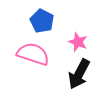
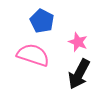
pink semicircle: moved 1 px down
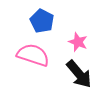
black arrow: rotated 68 degrees counterclockwise
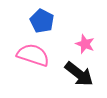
pink star: moved 7 px right, 2 px down
black arrow: rotated 12 degrees counterclockwise
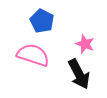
black arrow: rotated 24 degrees clockwise
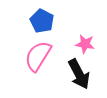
pink star: rotated 12 degrees counterclockwise
pink semicircle: moved 5 px right, 1 px down; rotated 76 degrees counterclockwise
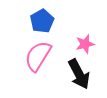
blue pentagon: rotated 15 degrees clockwise
pink star: rotated 24 degrees counterclockwise
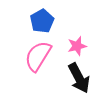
pink star: moved 8 px left, 2 px down
black arrow: moved 4 px down
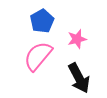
pink star: moved 7 px up
pink semicircle: rotated 8 degrees clockwise
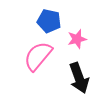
blue pentagon: moved 7 px right; rotated 30 degrees counterclockwise
black arrow: rotated 8 degrees clockwise
